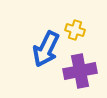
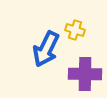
purple cross: moved 5 px right, 3 px down; rotated 12 degrees clockwise
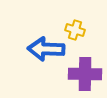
blue arrow: rotated 66 degrees clockwise
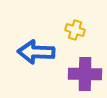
blue arrow: moved 10 px left, 3 px down
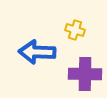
blue arrow: moved 1 px right
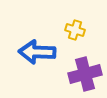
purple cross: rotated 16 degrees counterclockwise
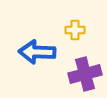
yellow cross: rotated 18 degrees counterclockwise
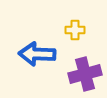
blue arrow: moved 2 px down
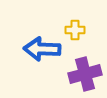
blue arrow: moved 5 px right, 5 px up
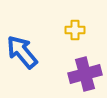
blue arrow: moved 20 px left, 3 px down; rotated 48 degrees clockwise
